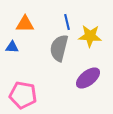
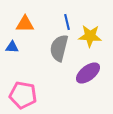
purple ellipse: moved 5 px up
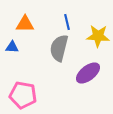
yellow star: moved 8 px right
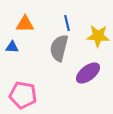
blue line: moved 1 px down
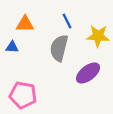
blue line: moved 2 px up; rotated 14 degrees counterclockwise
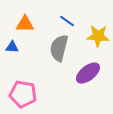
blue line: rotated 28 degrees counterclockwise
pink pentagon: moved 1 px up
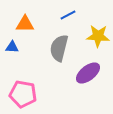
blue line: moved 1 px right, 6 px up; rotated 63 degrees counterclockwise
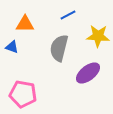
blue triangle: rotated 16 degrees clockwise
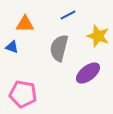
yellow star: rotated 15 degrees clockwise
